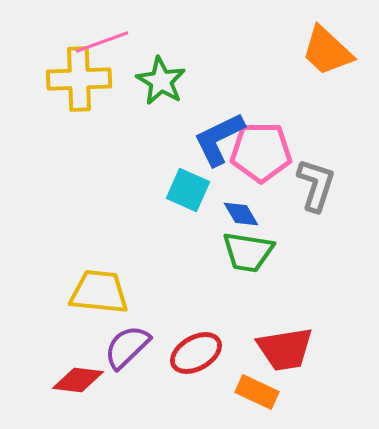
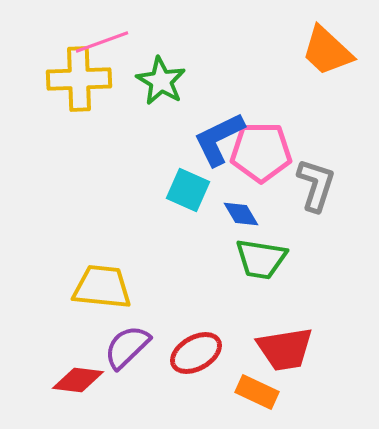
green trapezoid: moved 13 px right, 7 px down
yellow trapezoid: moved 3 px right, 5 px up
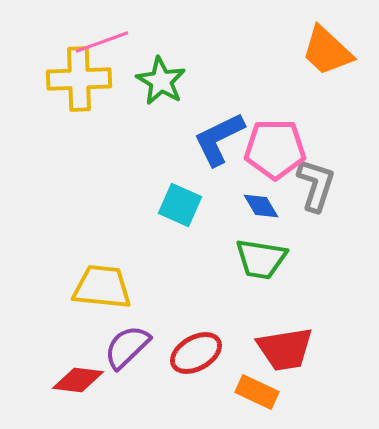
pink pentagon: moved 14 px right, 3 px up
cyan square: moved 8 px left, 15 px down
blue diamond: moved 20 px right, 8 px up
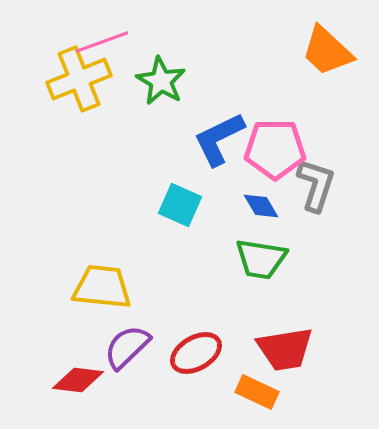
yellow cross: rotated 20 degrees counterclockwise
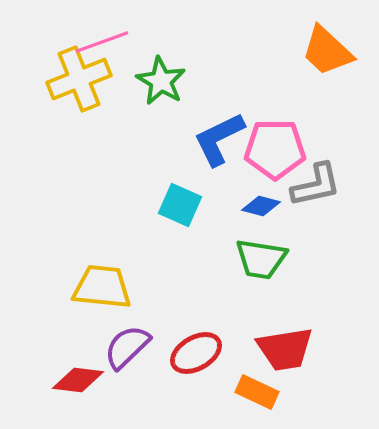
gray L-shape: rotated 60 degrees clockwise
blue diamond: rotated 45 degrees counterclockwise
